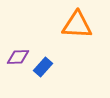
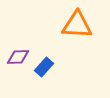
blue rectangle: moved 1 px right
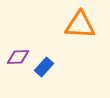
orange triangle: moved 3 px right
